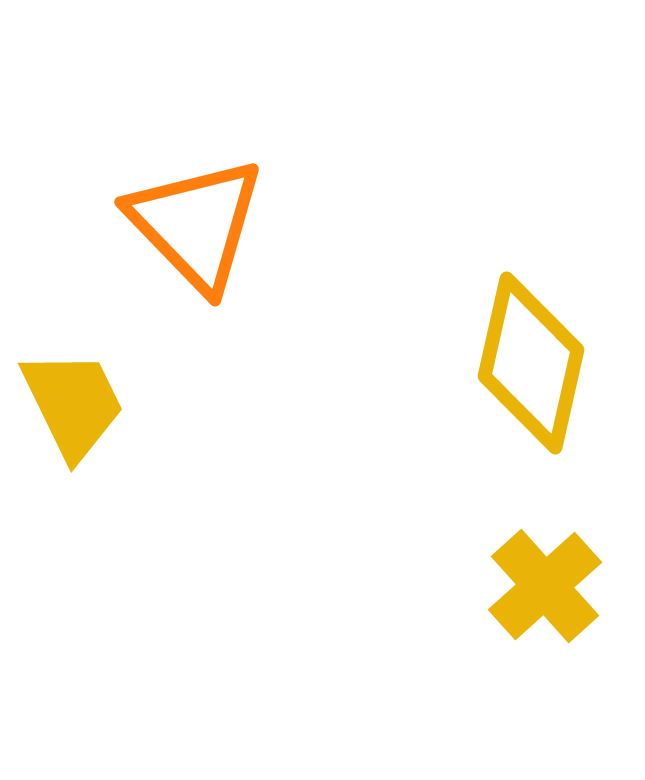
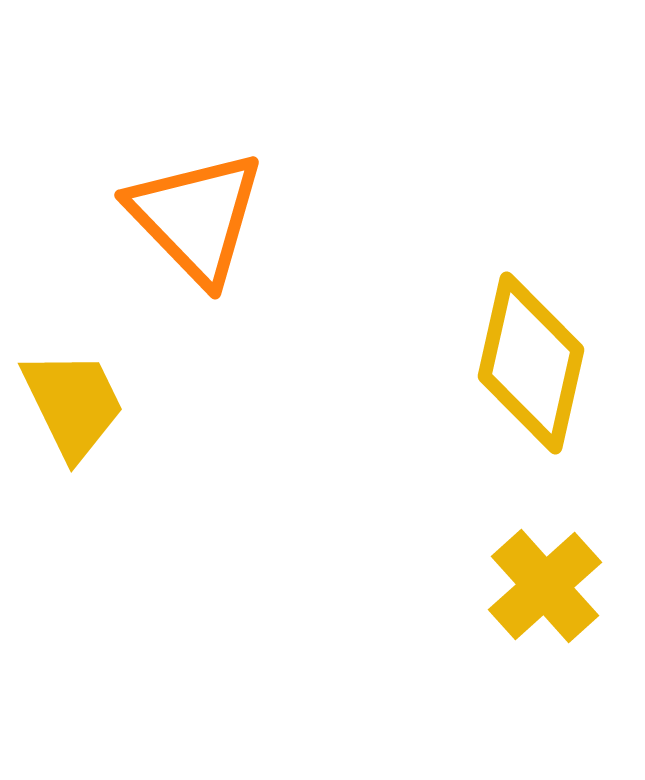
orange triangle: moved 7 px up
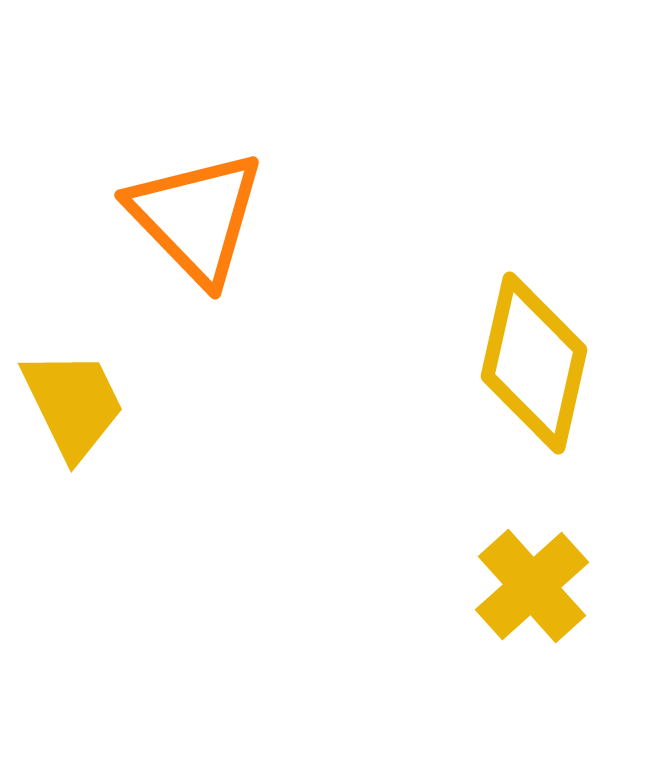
yellow diamond: moved 3 px right
yellow cross: moved 13 px left
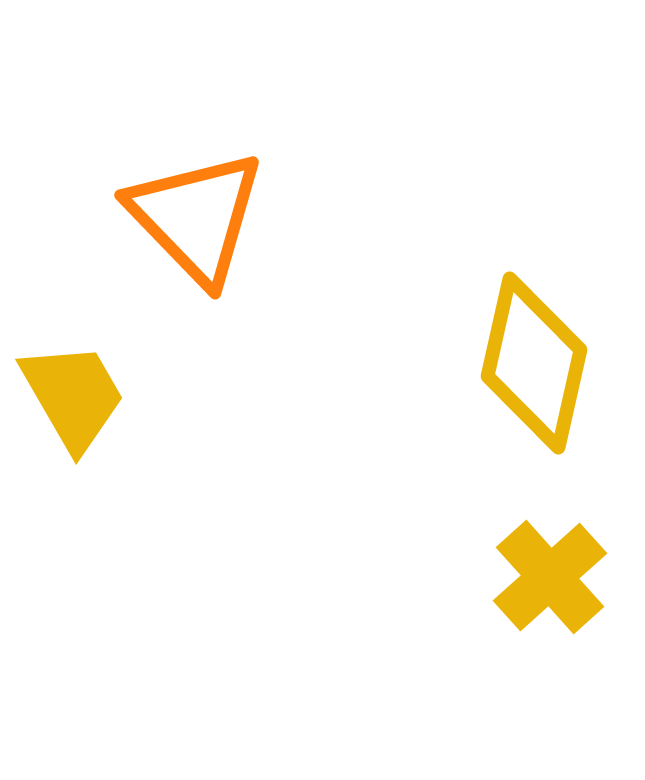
yellow trapezoid: moved 8 px up; rotated 4 degrees counterclockwise
yellow cross: moved 18 px right, 9 px up
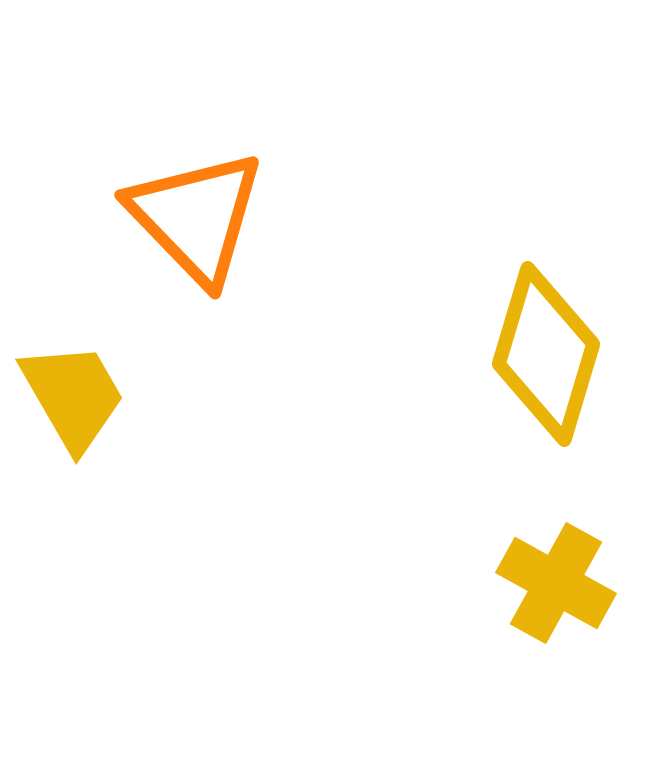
yellow diamond: moved 12 px right, 9 px up; rotated 4 degrees clockwise
yellow cross: moved 6 px right, 6 px down; rotated 19 degrees counterclockwise
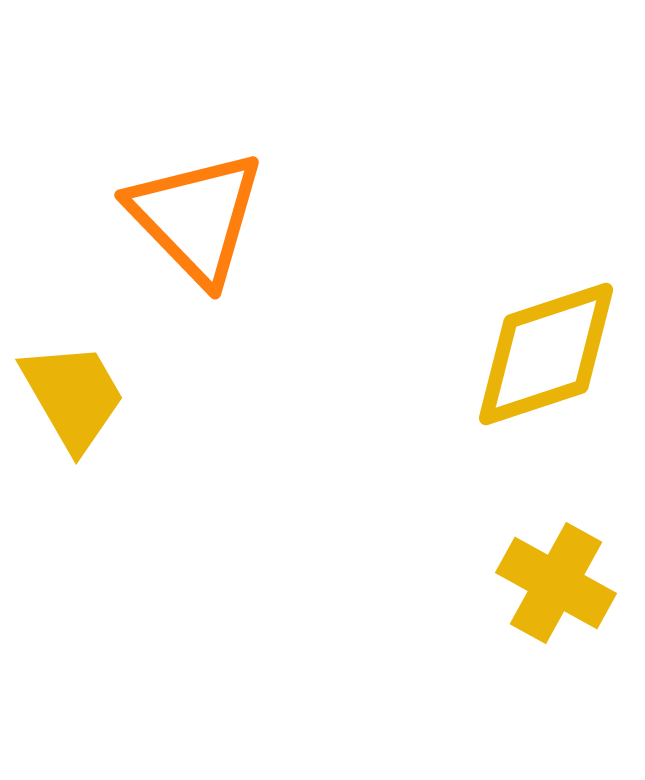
yellow diamond: rotated 55 degrees clockwise
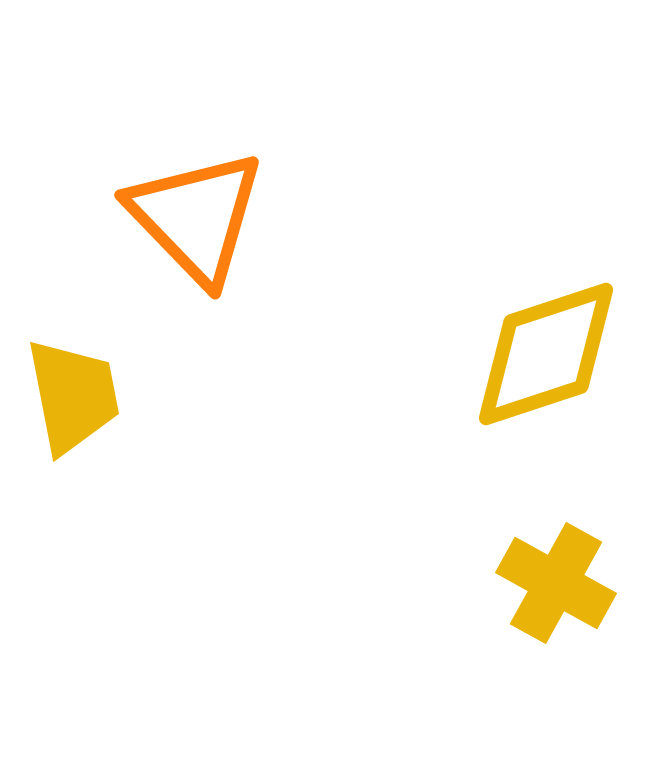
yellow trapezoid: rotated 19 degrees clockwise
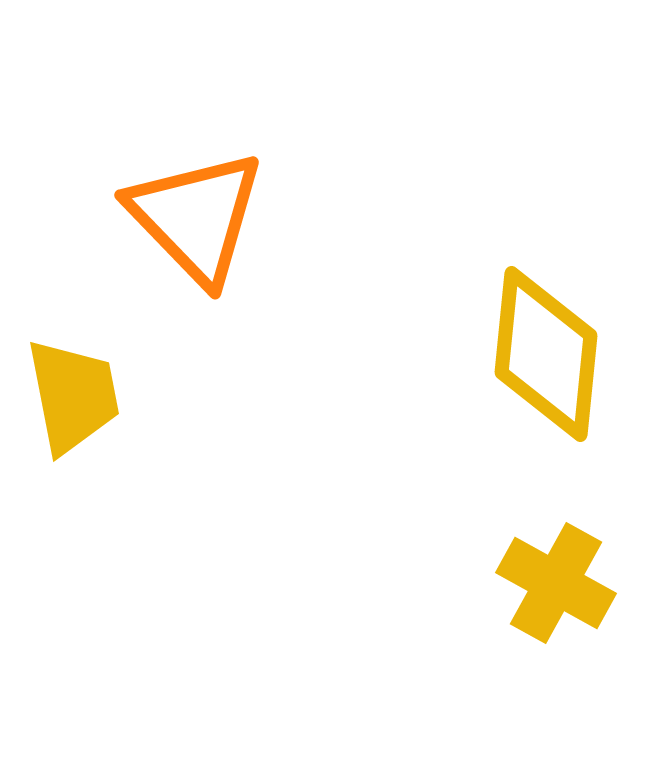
yellow diamond: rotated 66 degrees counterclockwise
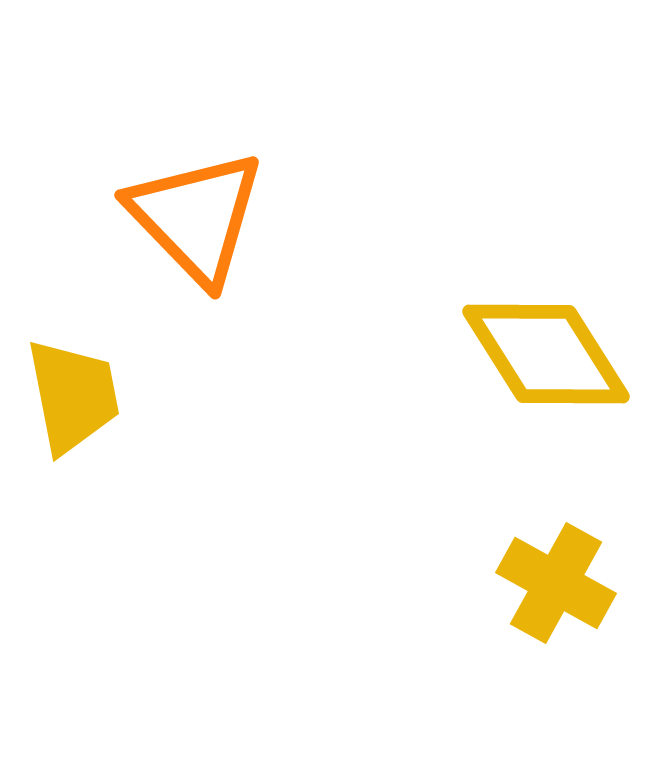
yellow diamond: rotated 38 degrees counterclockwise
